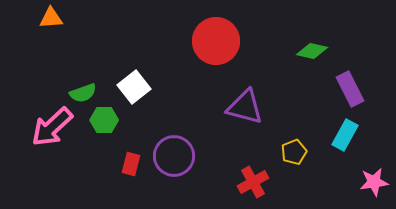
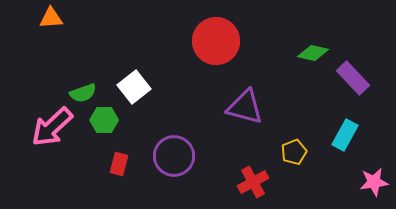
green diamond: moved 1 px right, 2 px down
purple rectangle: moved 3 px right, 11 px up; rotated 16 degrees counterclockwise
red rectangle: moved 12 px left
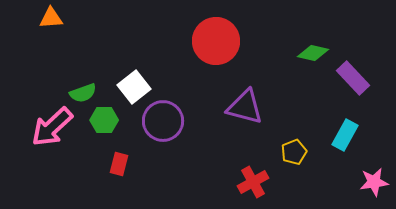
purple circle: moved 11 px left, 35 px up
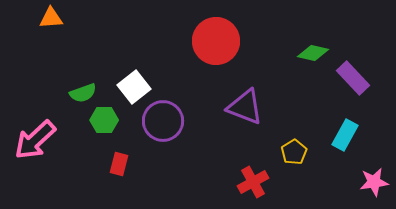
purple triangle: rotated 6 degrees clockwise
pink arrow: moved 17 px left, 13 px down
yellow pentagon: rotated 10 degrees counterclockwise
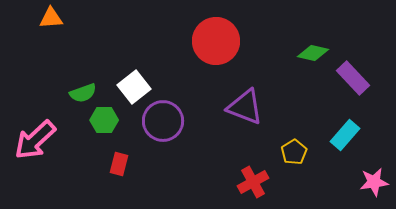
cyan rectangle: rotated 12 degrees clockwise
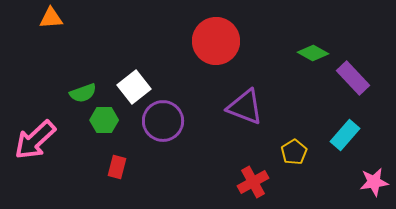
green diamond: rotated 16 degrees clockwise
red rectangle: moved 2 px left, 3 px down
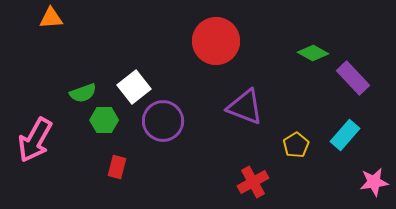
pink arrow: rotated 18 degrees counterclockwise
yellow pentagon: moved 2 px right, 7 px up
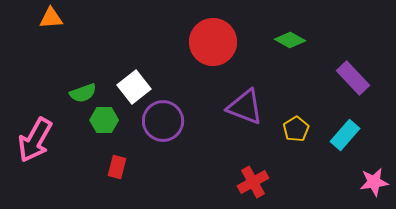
red circle: moved 3 px left, 1 px down
green diamond: moved 23 px left, 13 px up
yellow pentagon: moved 16 px up
